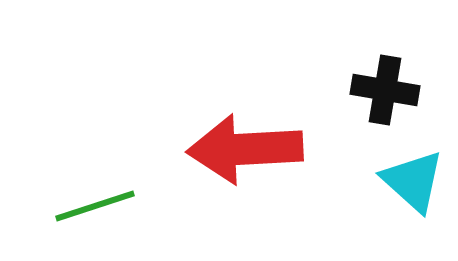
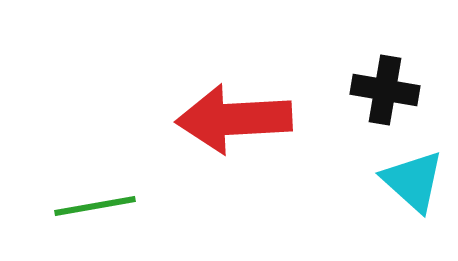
red arrow: moved 11 px left, 30 px up
green line: rotated 8 degrees clockwise
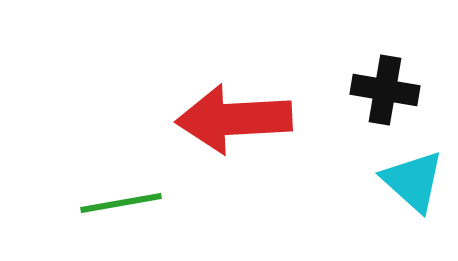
green line: moved 26 px right, 3 px up
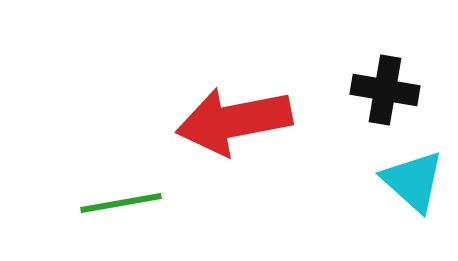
red arrow: moved 2 px down; rotated 8 degrees counterclockwise
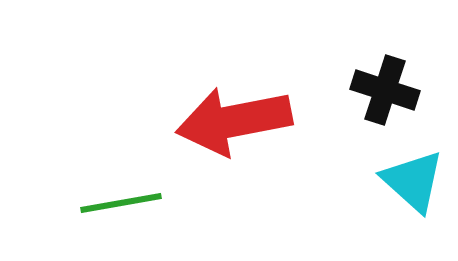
black cross: rotated 8 degrees clockwise
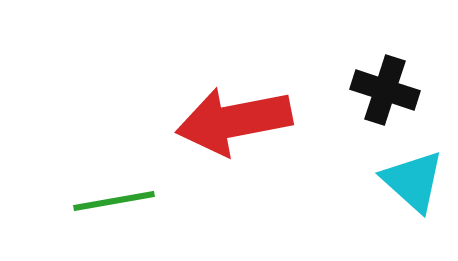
green line: moved 7 px left, 2 px up
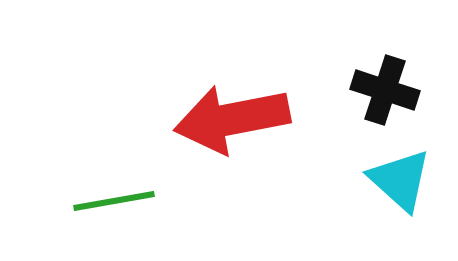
red arrow: moved 2 px left, 2 px up
cyan triangle: moved 13 px left, 1 px up
